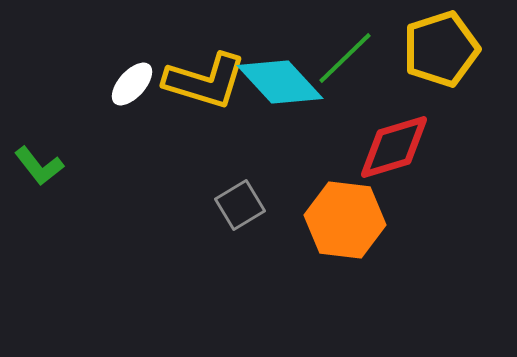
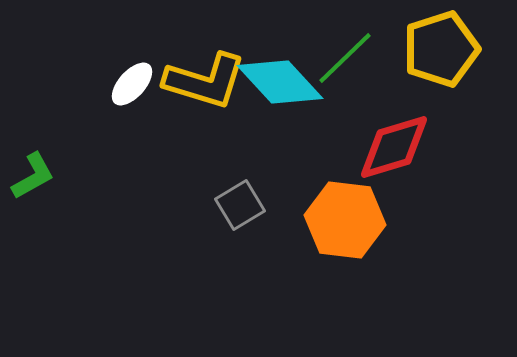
green L-shape: moved 6 px left, 10 px down; rotated 81 degrees counterclockwise
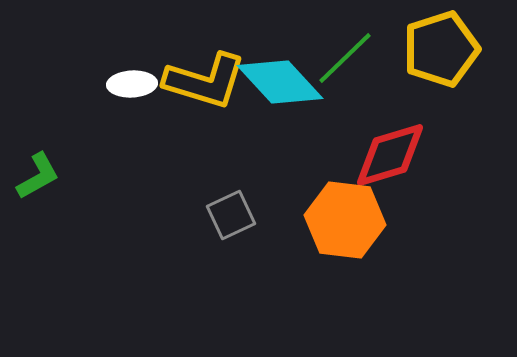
white ellipse: rotated 45 degrees clockwise
red diamond: moved 4 px left, 8 px down
green L-shape: moved 5 px right
gray square: moved 9 px left, 10 px down; rotated 6 degrees clockwise
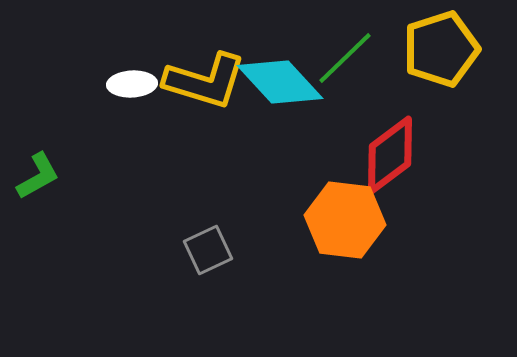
red diamond: rotated 20 degrees counterclockwise
gray square: moved 23 px left, 35 px down
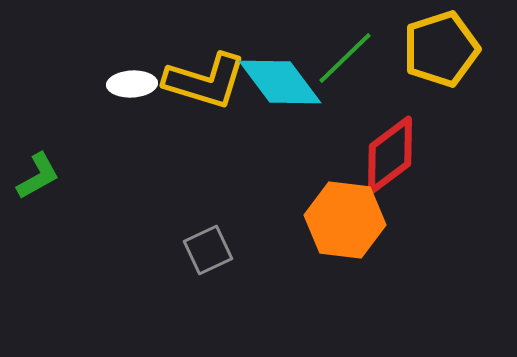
cyan diamond: rotated 6 degrees clockwise
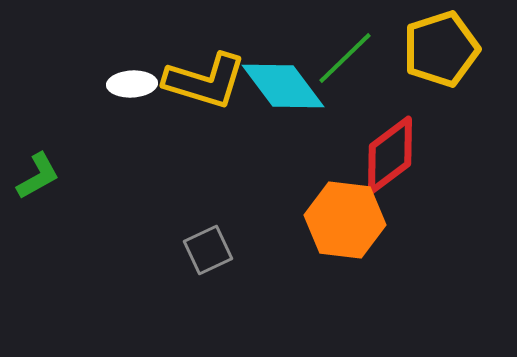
cyan diamond: moved 3 px right, 4 px down
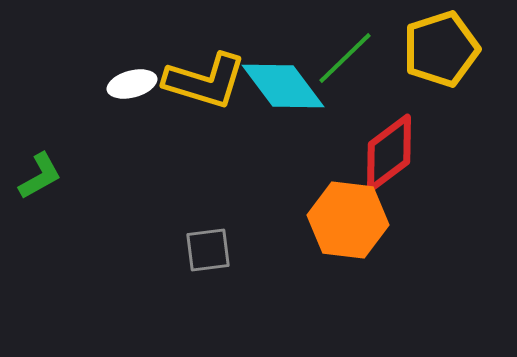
white ellipse: rotated 12 degrees counterclockwise
red diamond: moved 1 px left, 2 px up
green L-shape: moved 2 px right
orange hexagon: moved 3 px right
gray square: rotated 18 degrees clockwise
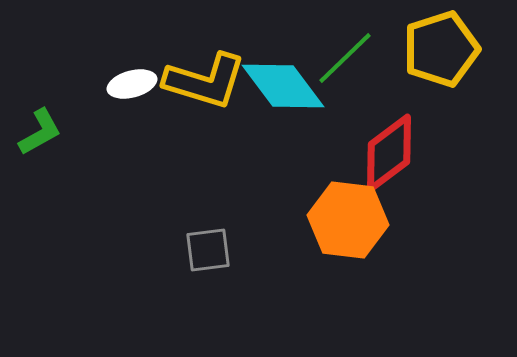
green L-shape: moved 44 px up
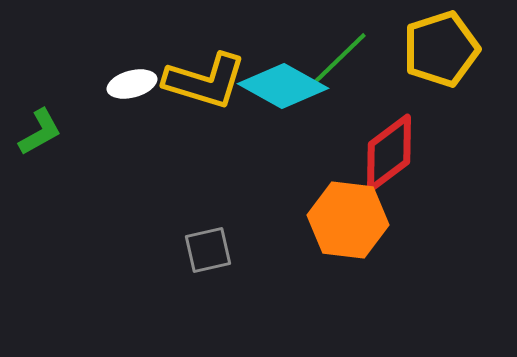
green line: moved 5 px left
cyan diamond: rotated 24 degrees counterclockwise
gray square: rotated 6 degrees counterclockwise
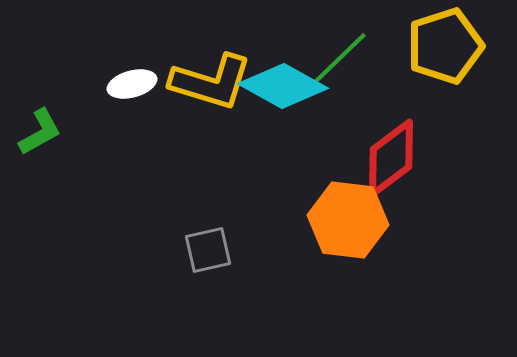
yellow pentagon: moved 4 px right, 3 px up
yellow L-shape: moved 6 px right, 1 px down
red diamond: moved 2 px right, 5 px down
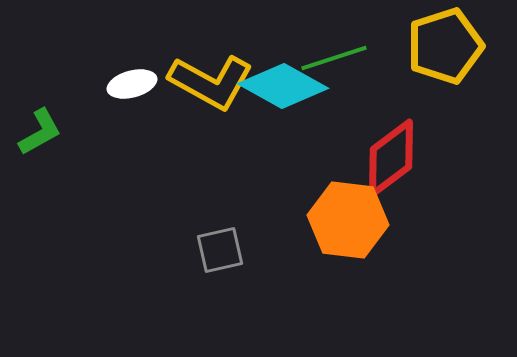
green line: moved 6 px left; rotated 26 degrees clockwise
yellow L-shape: rotated 12 degrees clockwise
gray square: moved 12 px right
